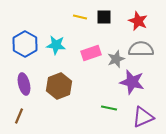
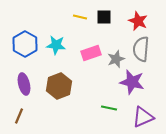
gray semicircle: rotated 85 degrees counterclockwise
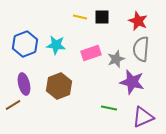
black square: moved 2 px left
blue hexagon: rotated 10 degrees clockwise
brown line: moved 6 px left, 11 px up; rotated 35 degrees clockwise
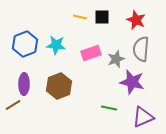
red star: moved 2 px left, 1 px up
purple ellipse: rotated 15 degrees clockwise
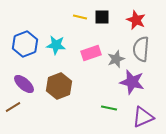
purple ellipse: rotated 50 degrees counterclockwise
brown line: moved 2 px down
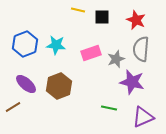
yellow line: moved 2 px left, 7 px up
purple ellipse: moved 2 px right
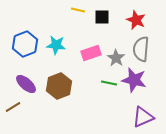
gray star: moved 1 px up; rotated 18 degrees counterclockwise
purple star: moved 2 px right, 2 px up
green line: moved 25 px up
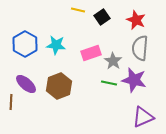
black square: rotated 35 degrees counterclockwise
blue hexagon: rotated 10 degrees counterclockwise
gray semicircle: moved 1 px left, 1 px up
gray star: moved 3 px left, 3 px down
brown line: moved 2 px left, 5 px up; rotated 56 degrees counterclockwise
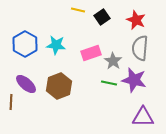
purple triangle: rotated 25 degrees clockwise
